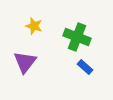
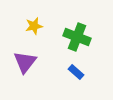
yellow star: rotated 30 degrees counterclockwise
blue rectangle: moved 9 px left, 5 px down
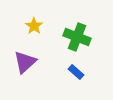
yellow star: rotated 24 degrees counterclockwise
purple triangle: rotated 10 degrees clockwise
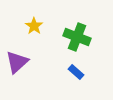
purple triangle: moved 8 px left
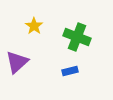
blue rectangle: moved 6 px left, 1 px up; rotated 56 degrees counterclockwise
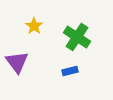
green cross: rotated 12 degrees clockwise
purple triangle: rotated 25 degrees counterclockwise
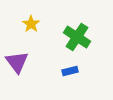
yellow star: moved 3 px left, 2 px up
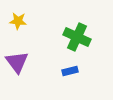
yellow star: moved 13 px left, 3 px up; rotated 30 degrees counterclockwise
green cross: rotated 8 degrees counterclockwise
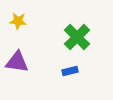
green cross: rotated 20 degrees clockwise
purple triangle: rotated 45 degrees counterclockwise
